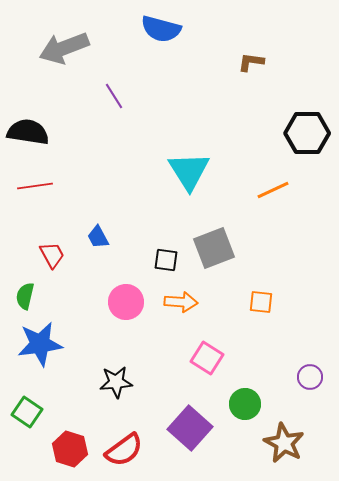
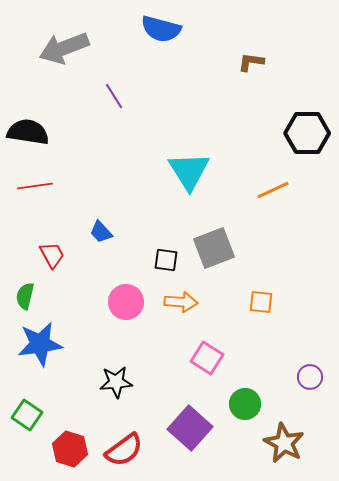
blue trapezoid: moved 3 px right, 5 px up; rotated 15 degrees counterclockwise
green square: moved 3 px down
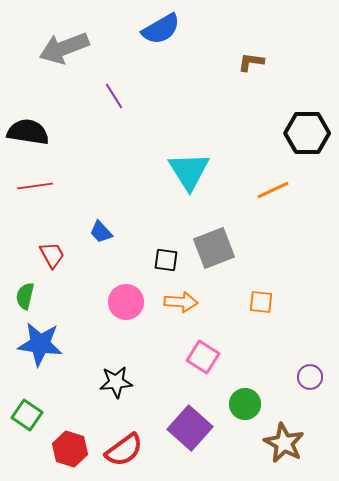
blue semicircle: rotated 45 degrees counterclockwise
blue star: rotated 15 degrees clockwise
pink square: moved 4 px left, 1 px up
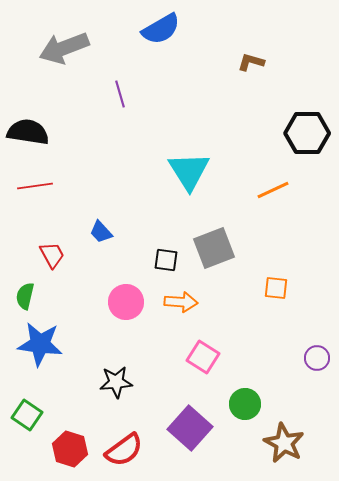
brown L-shape: rotated 8 degrees clockwise
purple line: moved 6 px right, 2 px up; rotated 16 degrees clockwise
orange square: moved 15 px right, 14 px up
purple circle: moved 7 px right, 19 px up
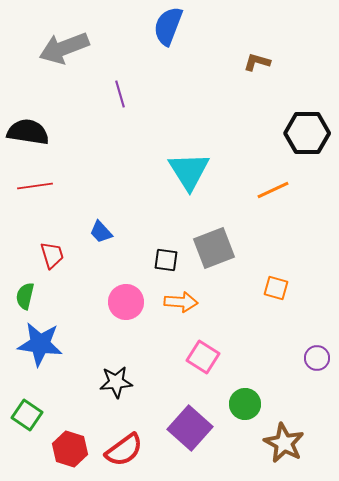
blue semicircle: moved 7 px right, 3 px up; rotated 141 degrees clockwise
brown L-shape: moved 6 px right
red trapezoid: rotated 12 degrees clockwise
orange square: rotated 10 degrees clockwise
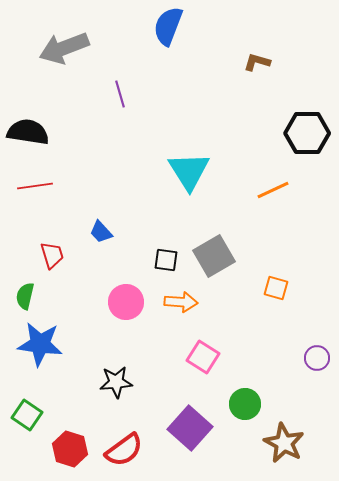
gray square: moved 8 px down; rotated 9 degrees counterclockwise
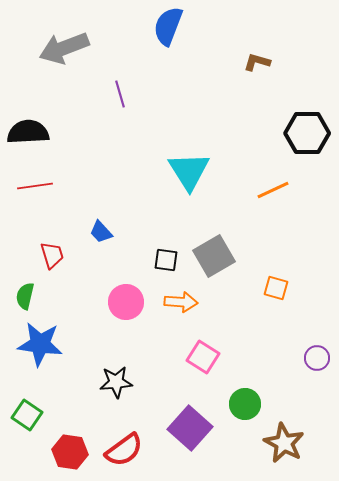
black semicircle: rotated 12 degrees counterclockwise
red hexagon: moved 3 px down; rotated 8 degrees counterclockwise
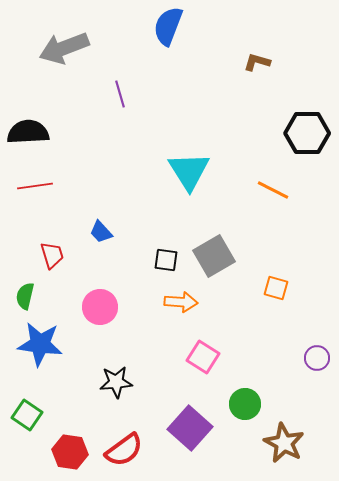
orange line: rotated 52 degrees clockwise
pink circle: moved 26 px left, 5 px down
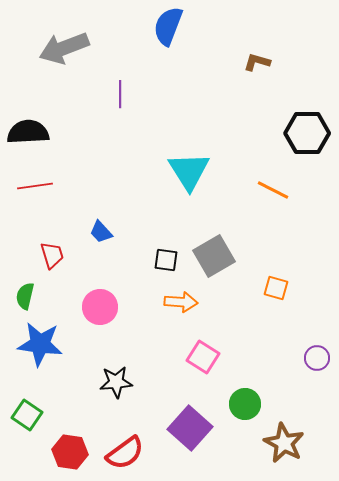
purple line: rotated 16 degrees clockwise
red semicircle: moved 1 px right, 3 px down
